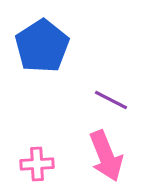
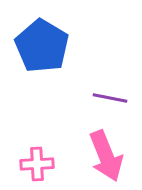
blue pentagon: rotated 8 degrees counterclockwise
purple line: moved 1 px left, 2 px up; rotated 16 degrees counterclockwise
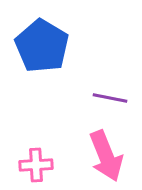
pink cross: moved 1 px left, 1 px down
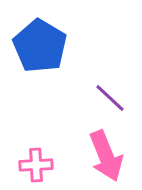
blue pentagon: moved 2 px left
purple line: rotated 32 degrees clockwise
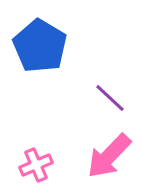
pink arrow: moved 3 px right; rotated 66 degrees clockwise
pink cross: rotated 20 degrees counterclockwise
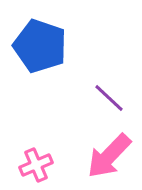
blue pentagon: rotated 12 degrees counterclockwise
purple line: moved 1 px left
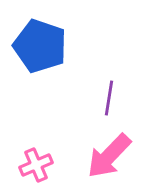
purple line: rotated 56 degrees clockwise
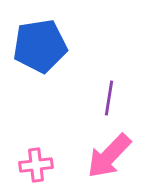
blue pentagon: rotated 28 degrees counterclockwise
pink cross: rotated 16 degrees clockwise
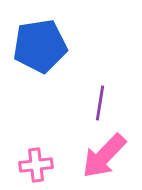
purple line: moved 9 px left, 5 px down
pink arrow: moved 5 px left
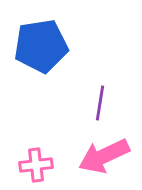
blue pentagon: moved 1 px right
pink arrow: rotated 21 degrees clockwise
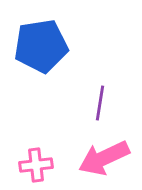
pink arrow: moved 2 px down
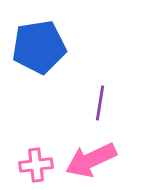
blue pentagon: moved 2 px left, 1 px down
pink arrow: moved 13 px left, 2 px down
